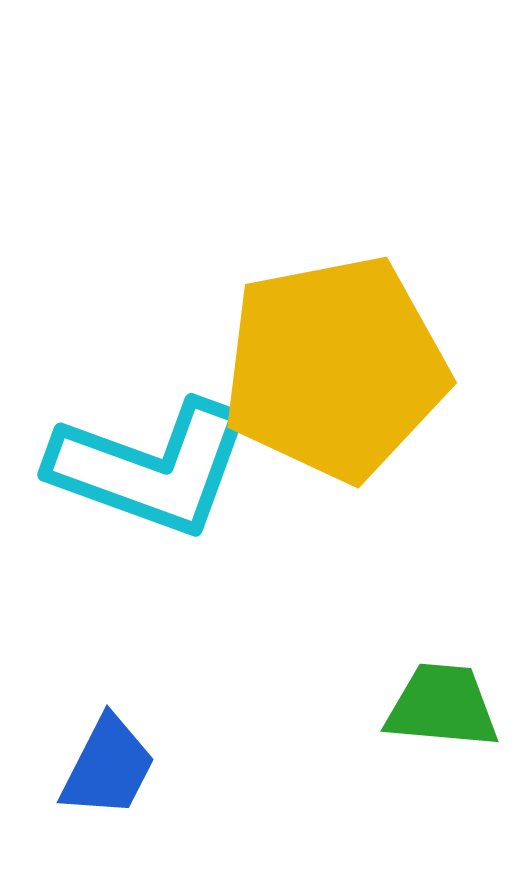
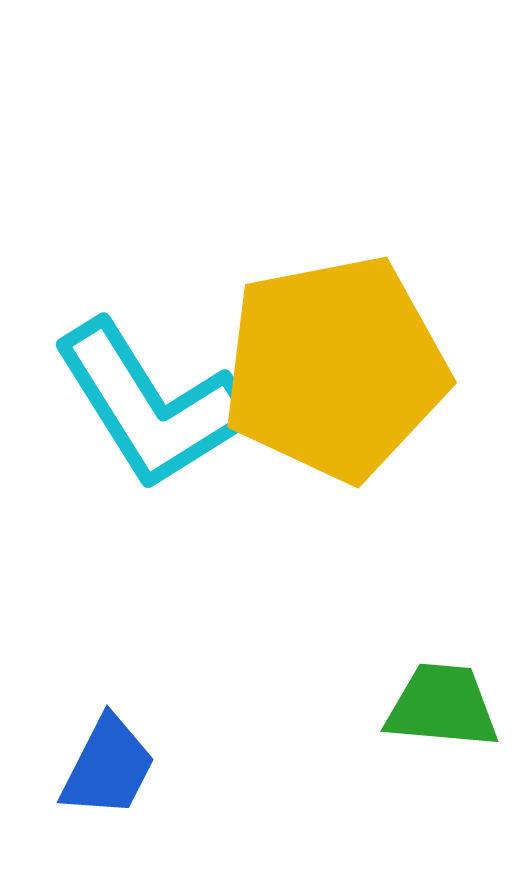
cyan L-shape: moved 63 px up; rotated 38 degrees clockwise
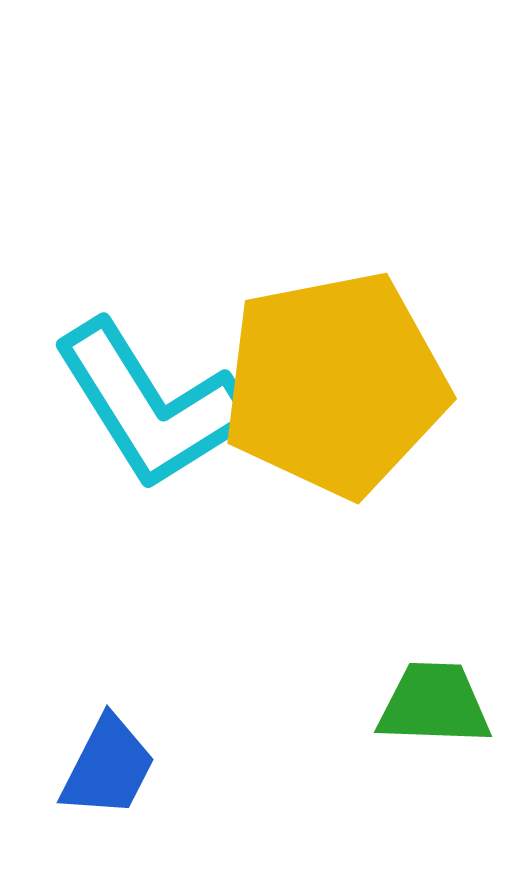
yellow pentagon: moved 16 px down
green trapezoid: moved 8 px left, 2 px up; rotated 3 degrees counterclockwise
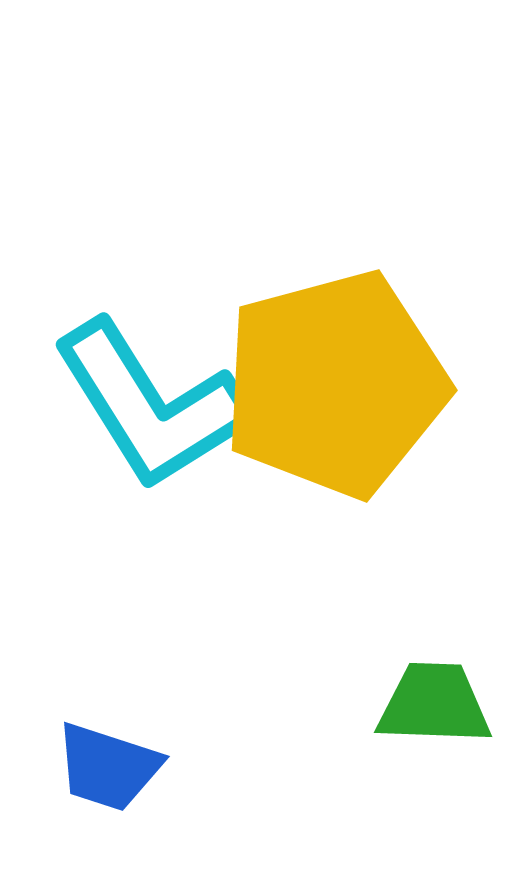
yellow pentagon: rotated 4 degrees counterclockwise
blue trapezoid: rotated 81 degrees clockwise
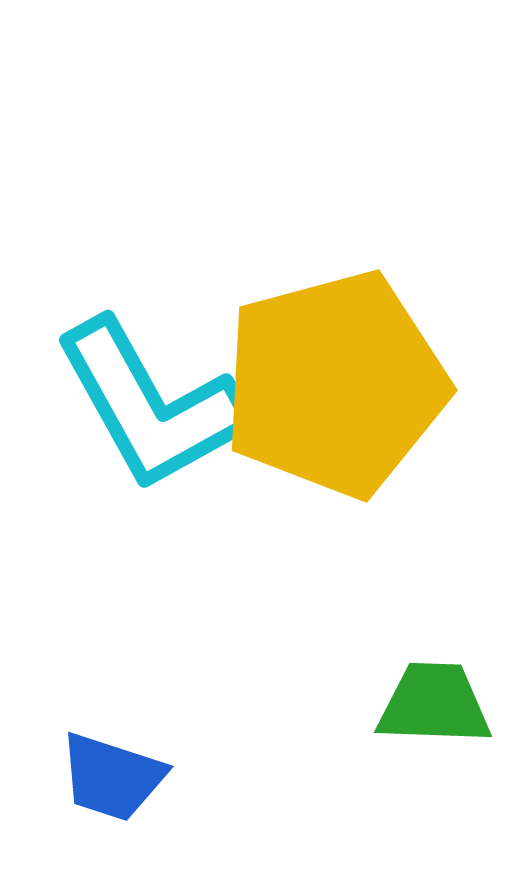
cyan L-shape: rotated 3 degrees clockwise
blue trapezoid: moved 4 px right, 10 px down
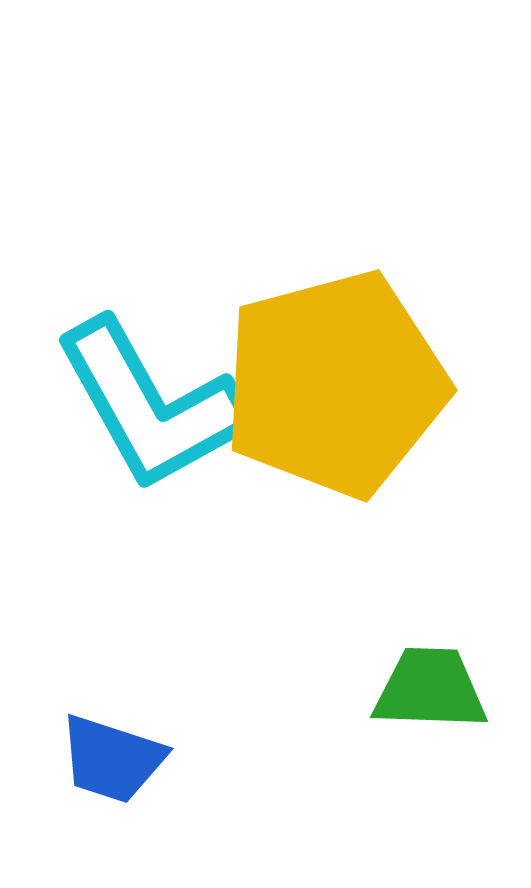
green trapezoid: moved 4 px left, 15 px up
blue trapezoid: moved 18 px up
